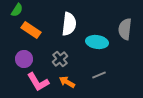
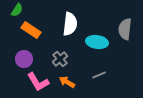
white semicircle: moved 1 px right
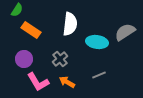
gray semicircle: moved 3 px down; rotated 50 degrees clockwise
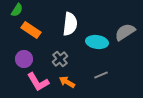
gray line: moved 2 px right
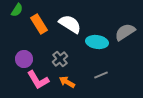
white semicircle: rotated 65 degrees counterclockwise
orange rectangle: moved 8 px right, 6 px up; rotated 24 degrees clockwise
pink L-shape: moved 2 px up
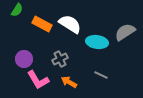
orange rectangle: moved 3 px right; rotated 30 degrees counterclockwise
gray cross: rotated 14 degrees clockwise
gray line: rotated 48 degrees clockwise
orange arrow: moved 2 px right
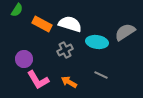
white semicircle: rotated 15 degrees counterclockwise
gray cross: moved 5 px right, 9 px up
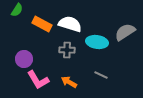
gray cross: moved 2 px right; rotated 28 degrees clockwise
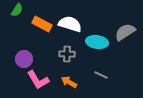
gray cross: moved 4 px down
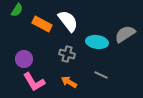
white semicircle: moved 2 px left, 3 px up; rotated 35 degrees clockwise
gray semicircle: moved 2 px down
gray cross: rotated 14 degrees clockwise
pink L-shape: moved 4 px left, 2 px down
